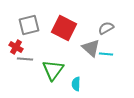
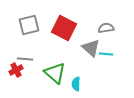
gray semicircle: rotated 21 degrees clockwise
red cross: moved 23 px down; rotated 32 degrees clockwise
green triangle: moved 2 px right, 3 px down; rotated 25 degrees counterclockwise
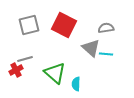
red square: moved 3 px up
gray line: rotated 21 degrees counterclockwise
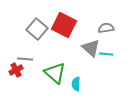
gray square: moved 8 px right, 4 px down; rotated 35 degrees counterclockwise
gray line: rotated 21 degrees clockwise
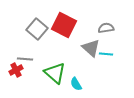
cyan semicircle: rotated 32 degrees counterclockwise
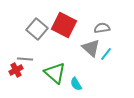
gray semicircle: moved 4 px left
cyan line: rotated 56 degrees counterclockwise
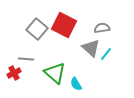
gray line: moved 1 px right
red cross: moved 2 px left, 3 px down
